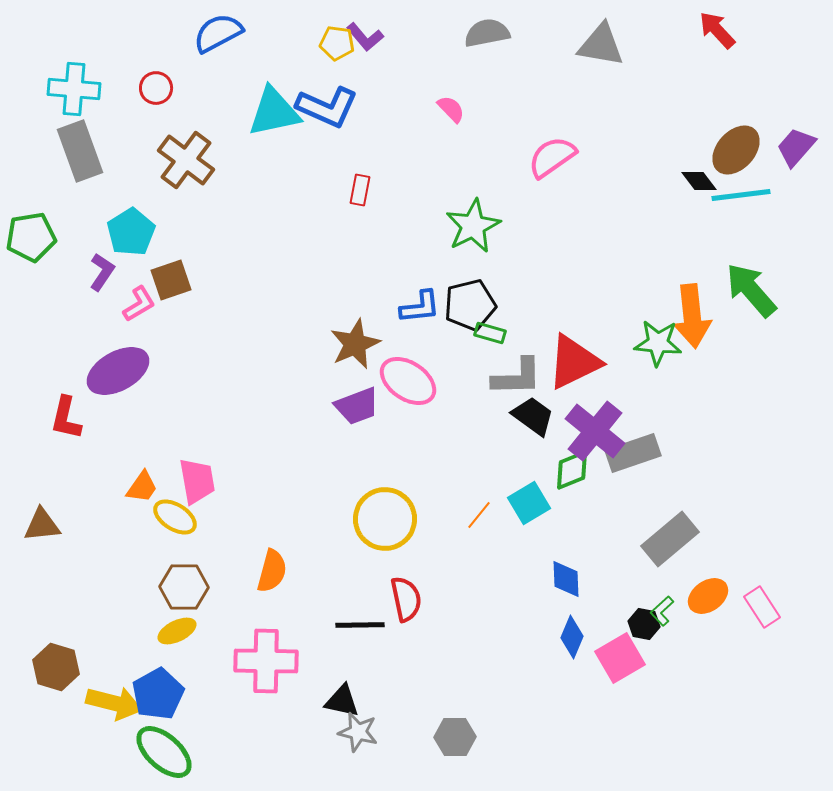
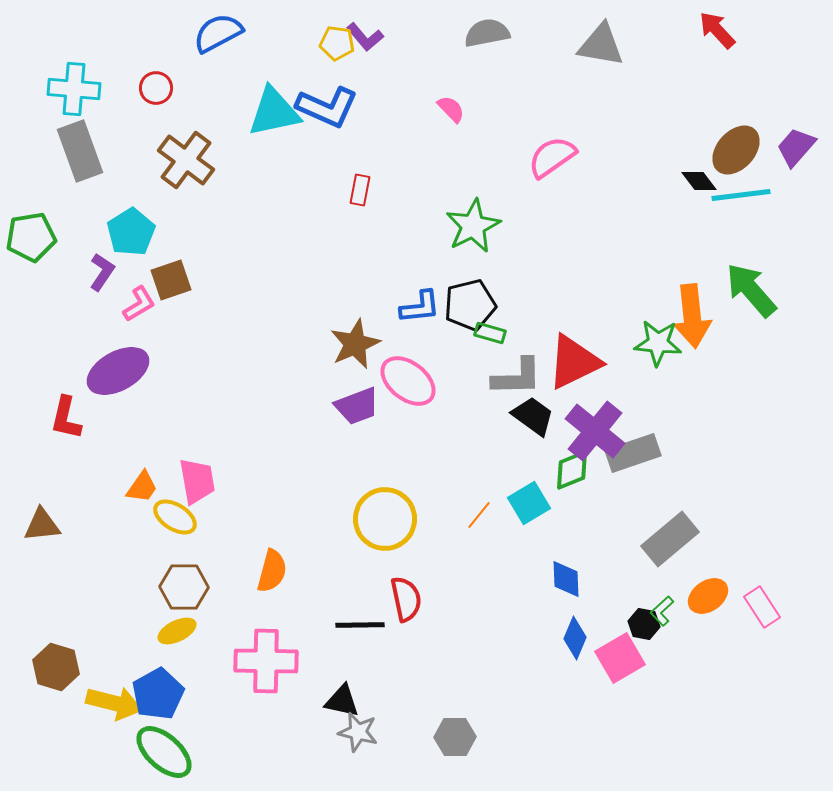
pink ellipse at (408, 381): rotated 4 degrees clockwise
blue diamond at (572, 637): moved 3 px right, 1 px down
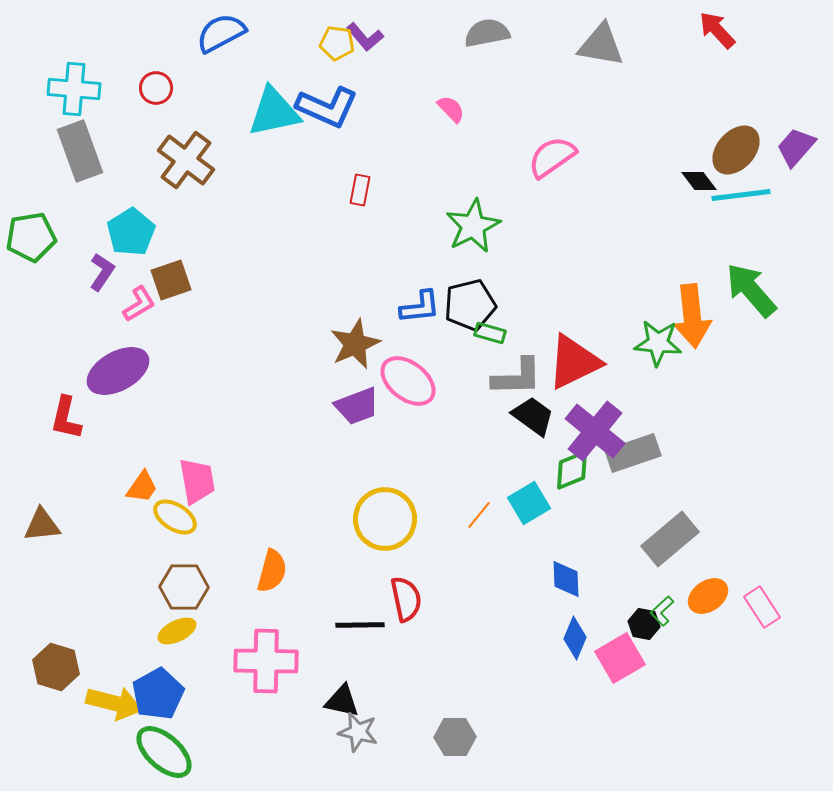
blue semicircle at (218, 33): moved 3 px right
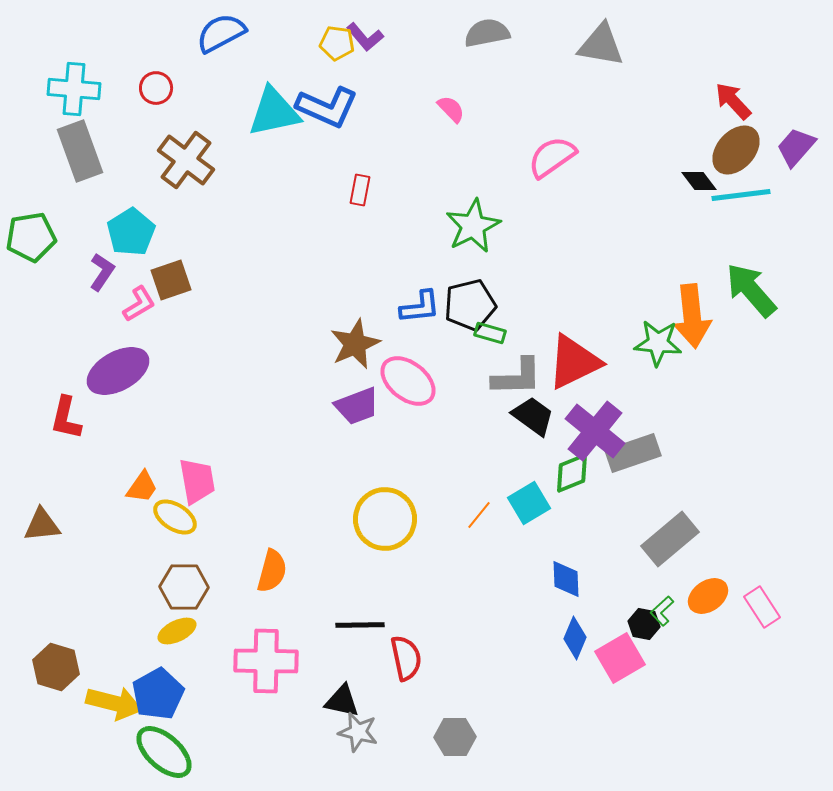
red arrow at (717, 30): moved 16 px right, 71 px down
green diamond at (572, 470): moved 3 px down
red semicircle at (406, 599): moved 59 px down
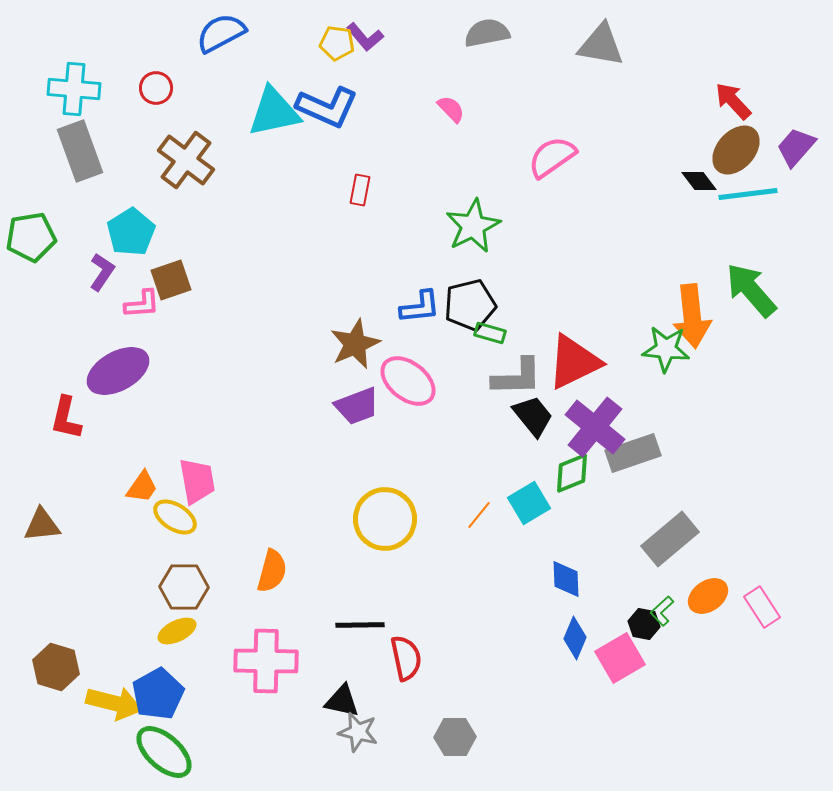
cyan line at (741, 195): moved 7 px right, 1 px up
pink L-shape at (139, 304): moved 3 px right; rotated 27 degrees clockwise
green star at (658, 343): moved 8 px right, 6 px down
black trapezoid at (533, 416): rotated 15 degrees clockwise
purple cross at (595, 431): moved 4 px up
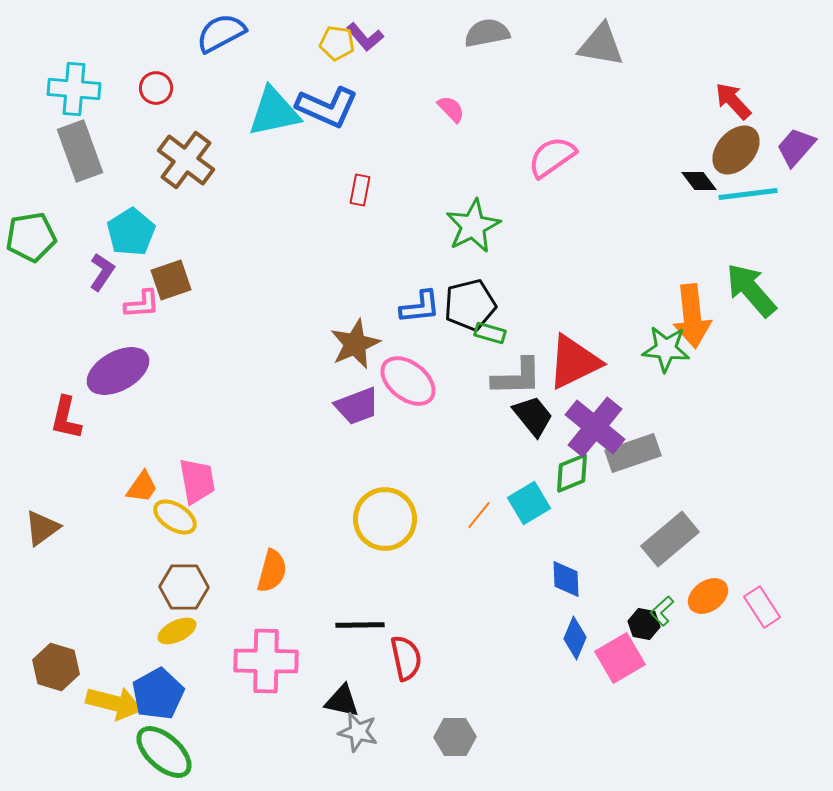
brown triangle at (42, 525): moved 3 px down; rotated 30 degrees counterclockwise
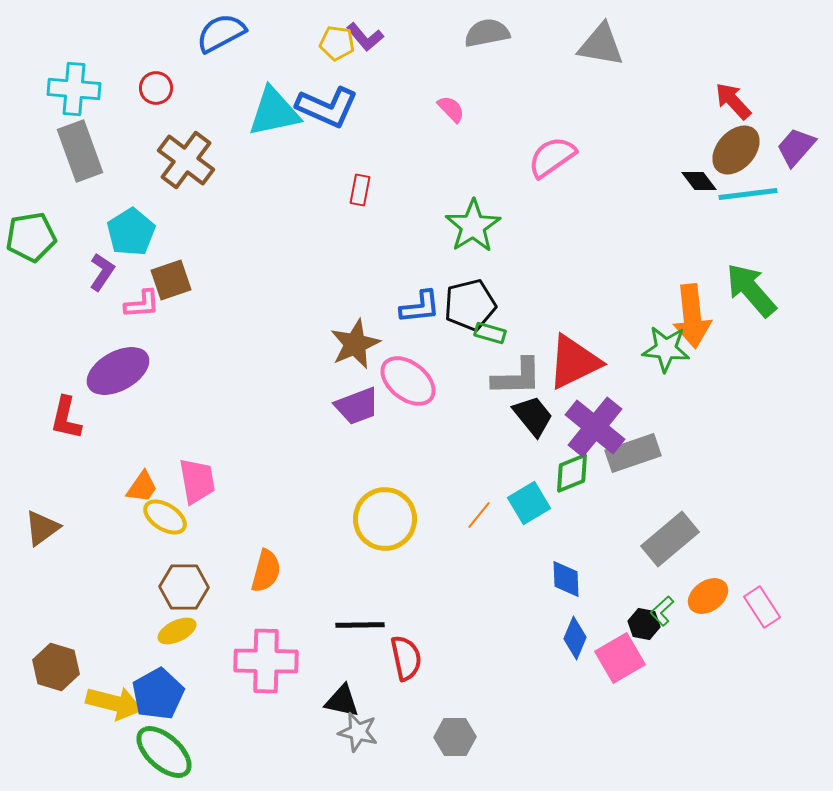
green star at (473, 226): rotated 6 degrees counterclockwise
yellow ellipse at (175, 517): moved 10 px left
orange semicircle at (272, 571): moved 6 px left
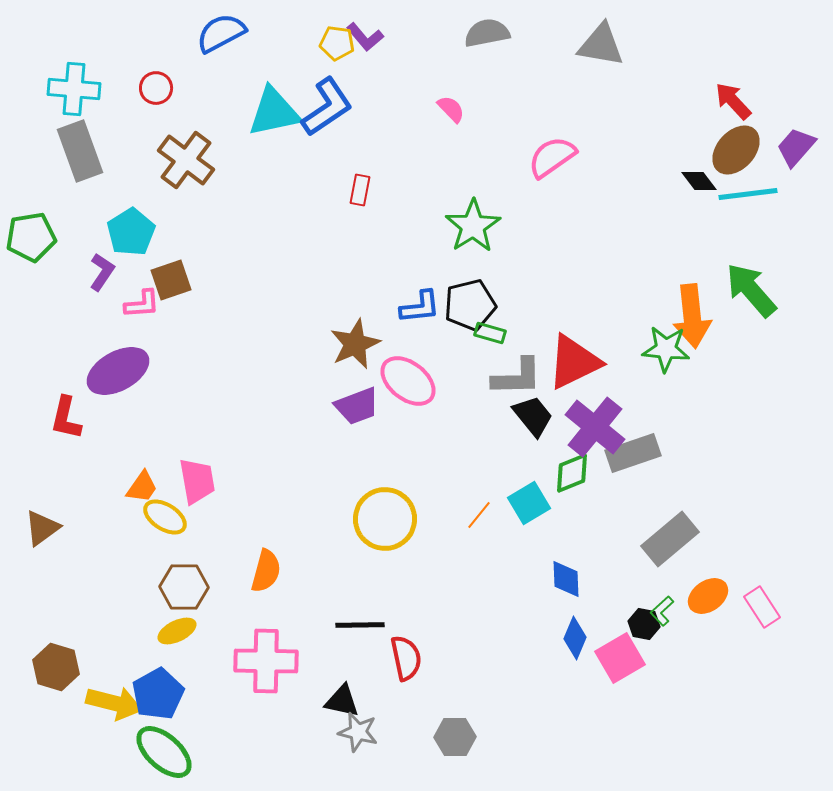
blue L-shape at (327, 107): rotated 58 degrees counterclockwise
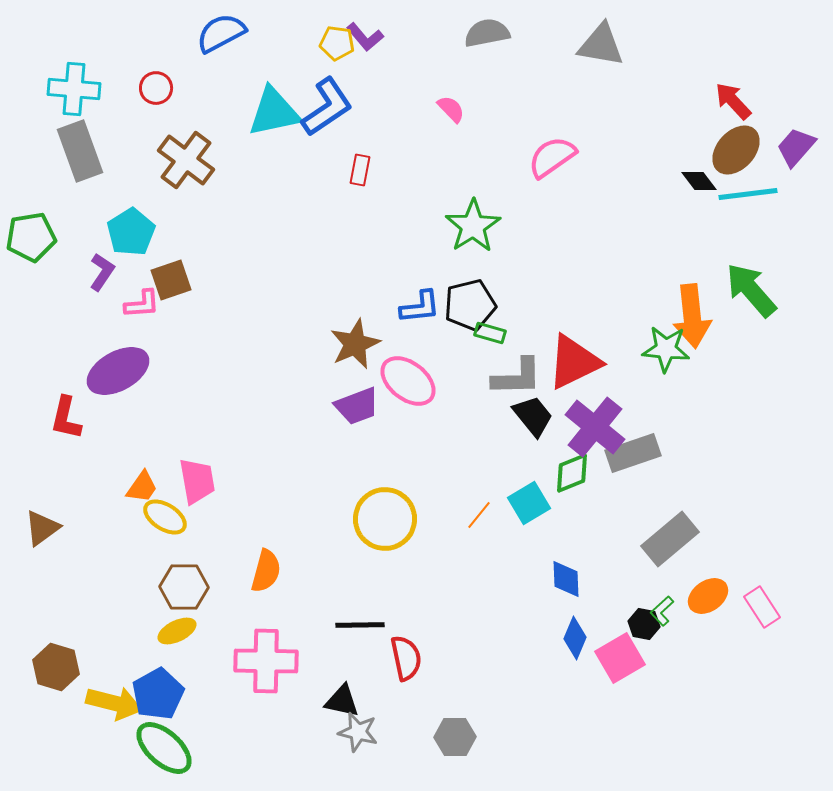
red rectangle at (360, 190): moved 20 px up
green ellipse at (164, 752): moved 4 px up
